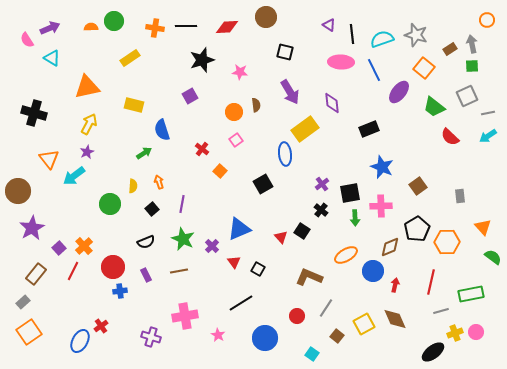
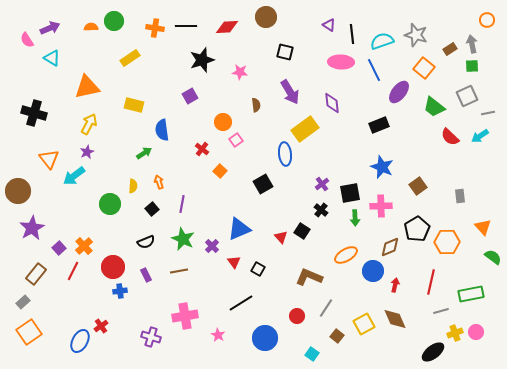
cyan semicircle at (382, 39): moved 2 px down
orange circle at (234, 112): moved 11 px left, 10 px down
black rectangle at (369, 129): moved 10 px right, 4 px up
blue semicircle at (162, 130): rotated 10 degrees clockwise
cyan arrow at (488, 136): moved 8 px left
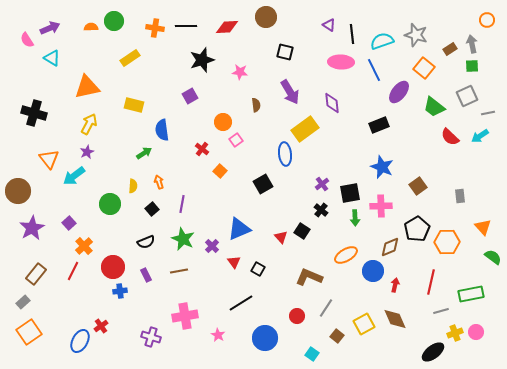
purple square at (59, 248): moved 10 px right, 25 px up
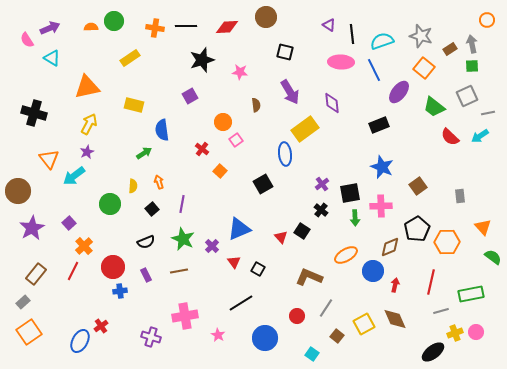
gray star at (416, 35): moved 5 px right, 1 px down
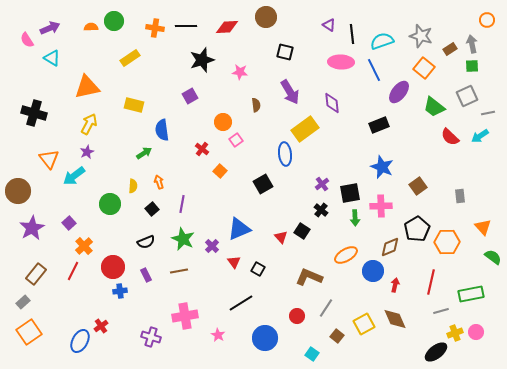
black ellipse at (433, 352): moved 3 px right
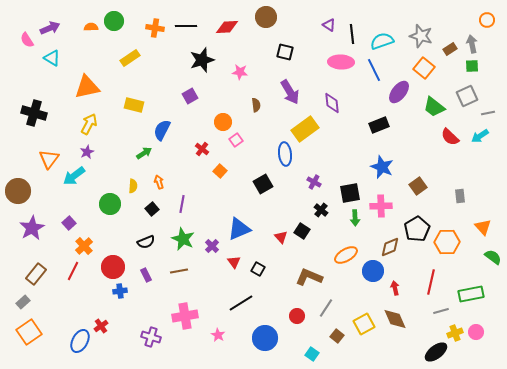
blue semicircle at (162, 130): rotated 35 degrees clockwise
orange triangle at (49, 159): rotated 15 degrees clockwise
purple cross at (322, 184): moved 8 px left, 2 px up; rotated 24 degrees counterclockwise
red arrow at (395, 285): moved 3 px down; rotated 24 degrees counterclockwise
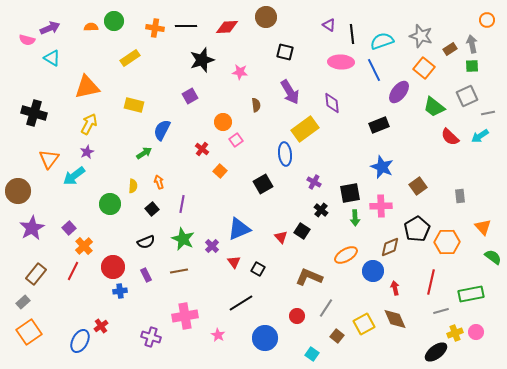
pink semicircle at (27, 40): rotated 42 degrees counterclockwise
purple square at (69, 223): moved 5 px down
